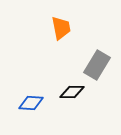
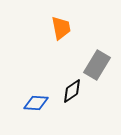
black diamond: moved 1 px up; rotated 35 degrees counterclockwise
blue diamond: moved 5 px right
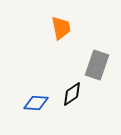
gray rectangle: rotated 12 degrees counterclockwise
black diamond: moved 3 px down
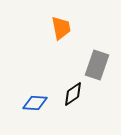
black diamond: moved 1 px right
blue diamond: moved 1 px left
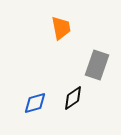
black diamond: moved 4 px down
blue diamond: rotated 20 degrees counterclockwise
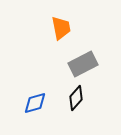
gray rectangle: moved 14 px left, 1 px up; rotated 44 degrees clockwise
black diamond: moved 3 px right; rotated 15 degrees counterclockwise
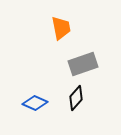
gray rectangle: rotated 8 degrees clockwise
blue diamond: rotated 40 degrees clockwise
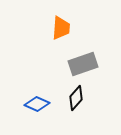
orange trapezoid: rotated 15 degrees clockwise
blue diamond: moved 2 px right, 1 px down
